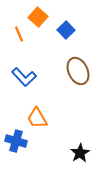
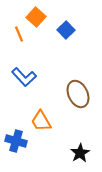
orange square: moved 2 px left
brown ellipse: moved 23 px down
orange trapezoid: moved 4 px right, 3 px down
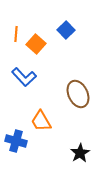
orange square: moved 27 px down
orange line: moved 3 px left; rotated 28 degrees clockwise
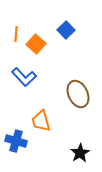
orange trapezoid: rotated 15 degrees clockwise
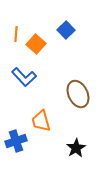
blue cross: rotated 35 degrees counterclockwise
black star: moved 4 px left, 5 px up
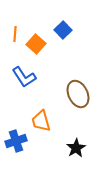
blue square: moved 3 px left
orange line: moved 1 px left
blue L-shape: rotated 10 degrees clockwise
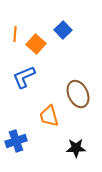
blue L-shape: rotated 100 degrees clockwise
orange trapezoid: moved 8 px right, 5 px up
black star: rotated 30 degrees clockwise
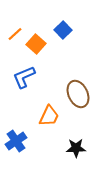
orange line: rotated 42 degrees clockwise
orange trapezoid: rotated 140 degrees counterclockwise
blue cross: rotated 15 degrees counterclockwise
